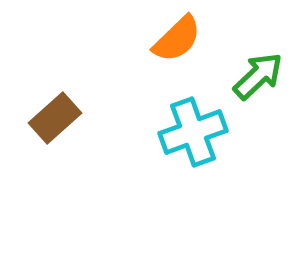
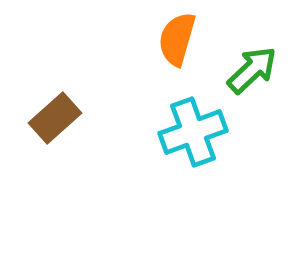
orange semicircle: rotated 150 degrees clockwise
green arrow: moved 6 px left, 6 px up
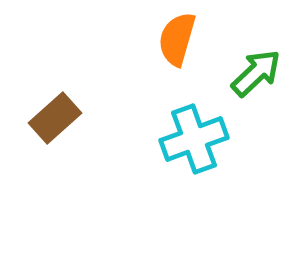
green arrow: moved 4 px right, 3 px down
cyan cross: moved 1 px right, 7 px down
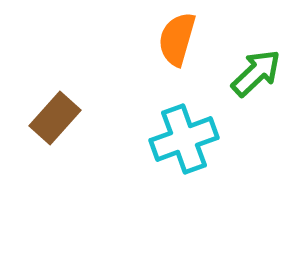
brown rectangle: rotated 6 degrees counterclockwise
cyan cross: moved 10 px left
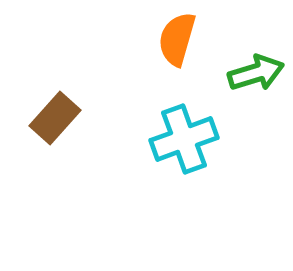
green arrow: rotated 26 degrees clockwise
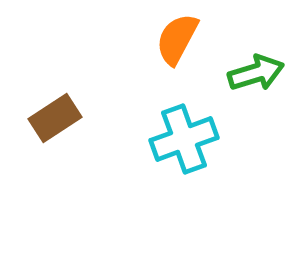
orange semicircle: rotated 12 degrees clockwise
brown rectangle: rotated 15 degrees clockwise
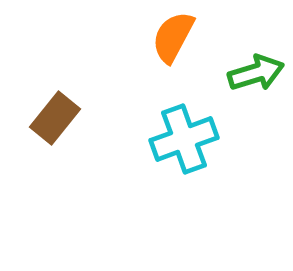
orange semicircle: moved 4 px left, 2 px up
brown rectangle: rotated 18 degrees counterclockwise
